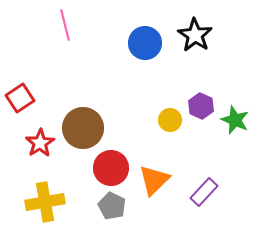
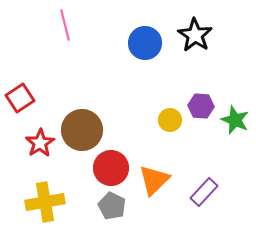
purple hexagon: rotated 20 degrees counterclockwise
brown circle: moved 1 px left, 2 px down
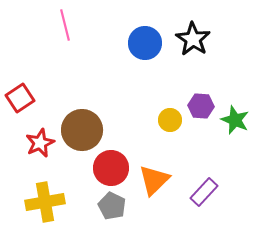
black star: moved 2 px left, 4 px down
red star: rotated 8 degrees clockwise
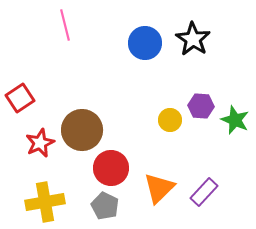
orange triangle: moved 5 px right, 8 px down
gray pentagon: moved 7 px left
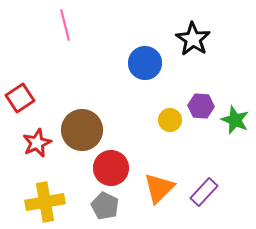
blue circle: moved 20 px down
red star: moved 3 px left
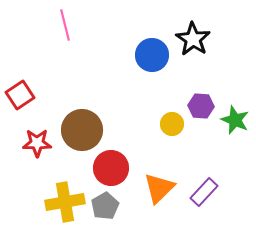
blue circle: moved 7 px right, 8 px up
red square: moved 3 px up
yellow circle: moved 2 px right, 4 px down
red star: rotated 24 degrees clockwise
yellow cross: moved 20 px right
gray pentagon: rotated 16 degrees clockwise
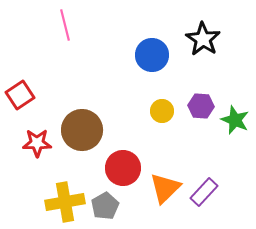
black star: moved 10 px right
yellow circle: moved 10 px left, 13 px up
red circle: moved 12 px right
orange triangle: moved 6 px right
